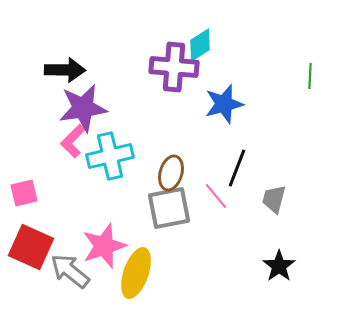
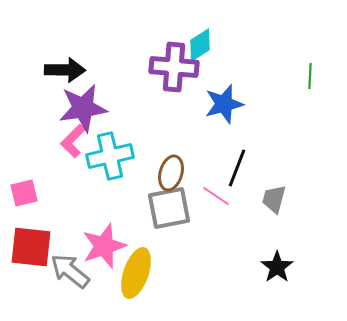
pink line: rotated 16 degrees counterclockwise
red square: rotated 18 degrees counterclockwise
black star: moved 2 px left, 1 px down
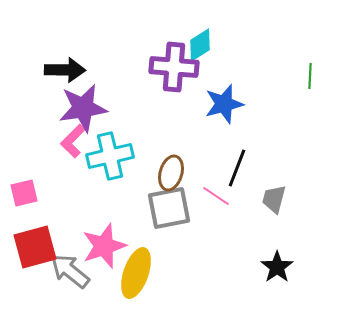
red square: moved 4 px right; rotated 21 degrees counterclockwise
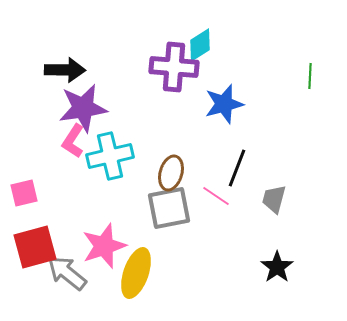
pink L-shape: rotated 12 degrees counterclockwise
gray arrow: moved 3 px left, 2 px down
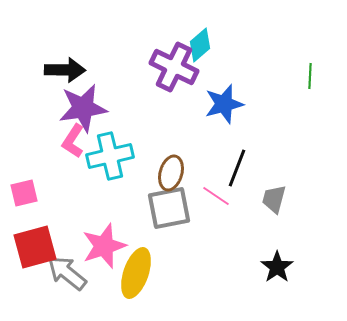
cyan diamond: rotated 8 degrees counterclockwise
purple cross: rotated 21 degrees clockwise
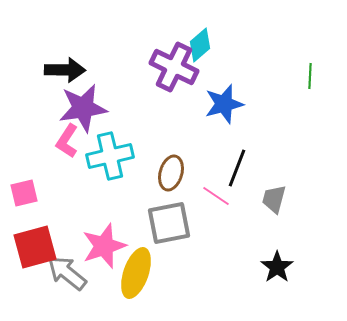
pink L-shape: moved 6 px left
gray square: moved 15 px down
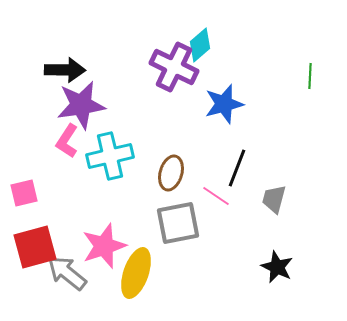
purple star: moved 2 px left, 3 px up
gray square: moved 9 px right
black star: rotated 12 degrees counterclockwise
